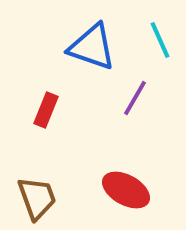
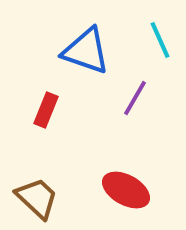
blue triangle: moved 6 px left, 4 px down
brown trapezoid: rotated 27 degrees counterclockwise
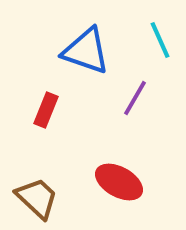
red ellipse: moved 7 px left, 8 px up
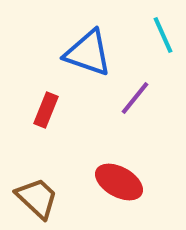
cyan line: moved 3 px right, 5 px up
blue triangle: moved 2 px right, 2 px down
purple line: rotated 9 degrees clockwise
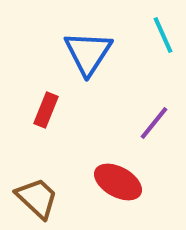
blue triangle: rotated 44 degrees clockwise
purple line: moved 19 px right, 25 px down
red ellipse: moved 1 px left
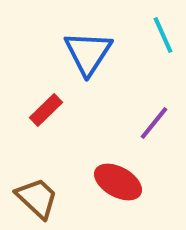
red rectangle: rotated 24 degrees clockwise
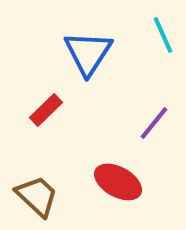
brown trapezoid: moved 2 px up
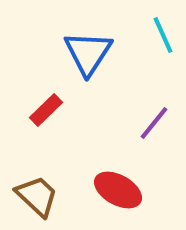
red ellipse: moved 8 px down
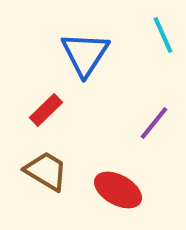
blue triangle: moved 3 px left, 1 px down
brown trapezoid: moved 9 px right, 25 px up; rotated 12 degrees counterclockwise
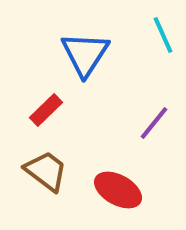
brown trapezoid: rotated 6 degrees clockwise
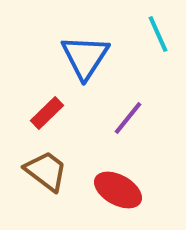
cyan line: moved 5 px left, 1 px up
blue triangle: moved 3 px down
red rectangle: moved 1 px right, 3 px down
purple line: moved 26 px left, 5 px up
